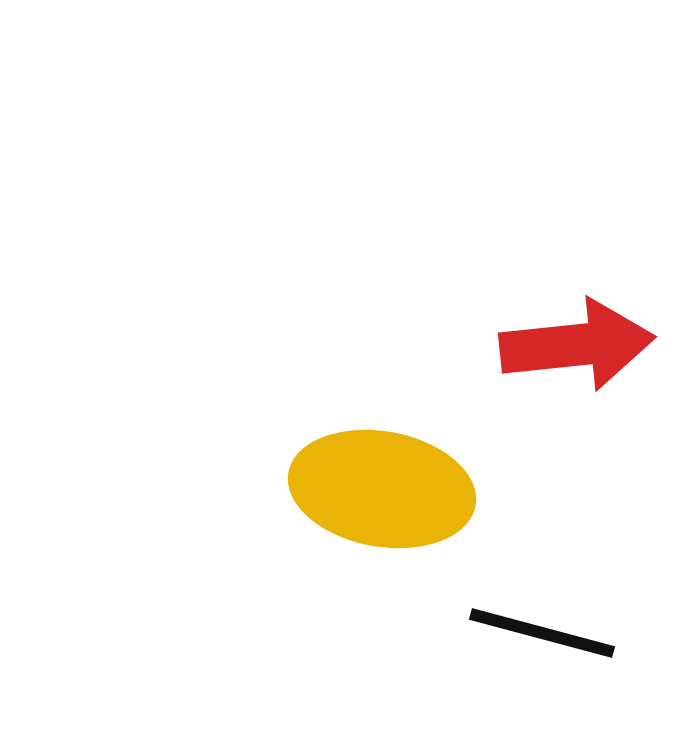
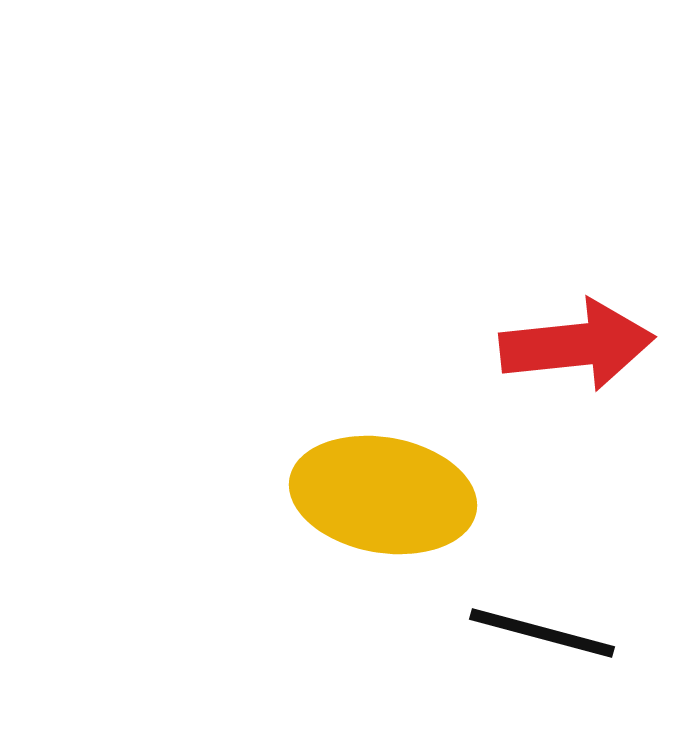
yellow ellipse: moved 1 px right, 6 px down
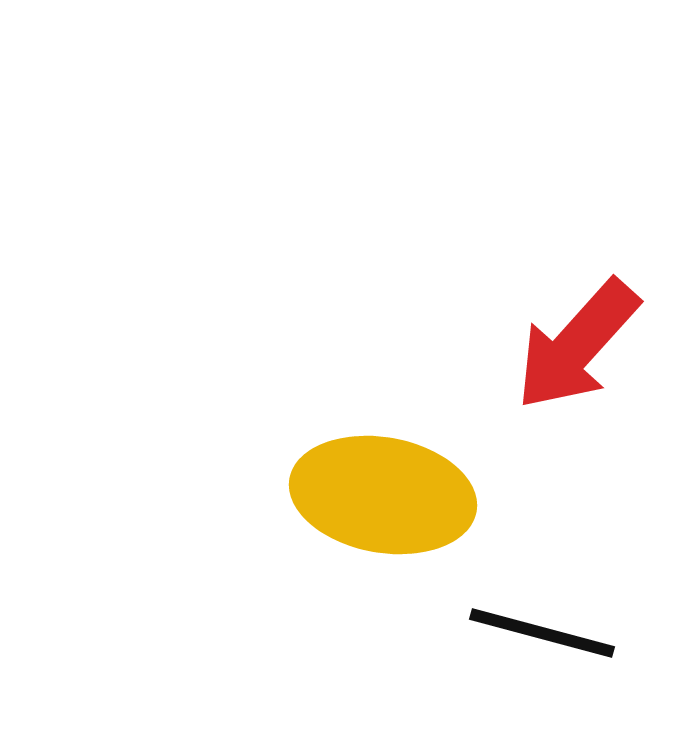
red arrow: rotated 138 degrees clockwise
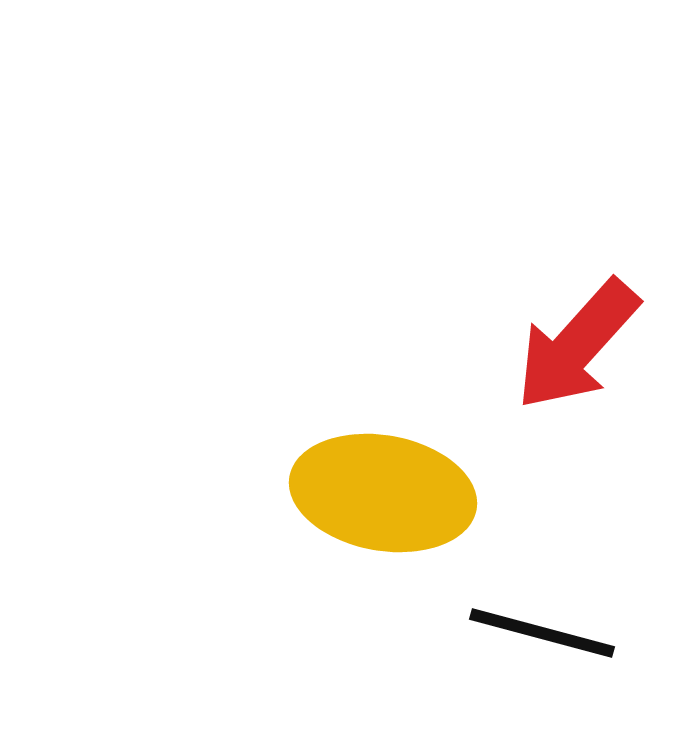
yellow ellipse: moved 2 px up
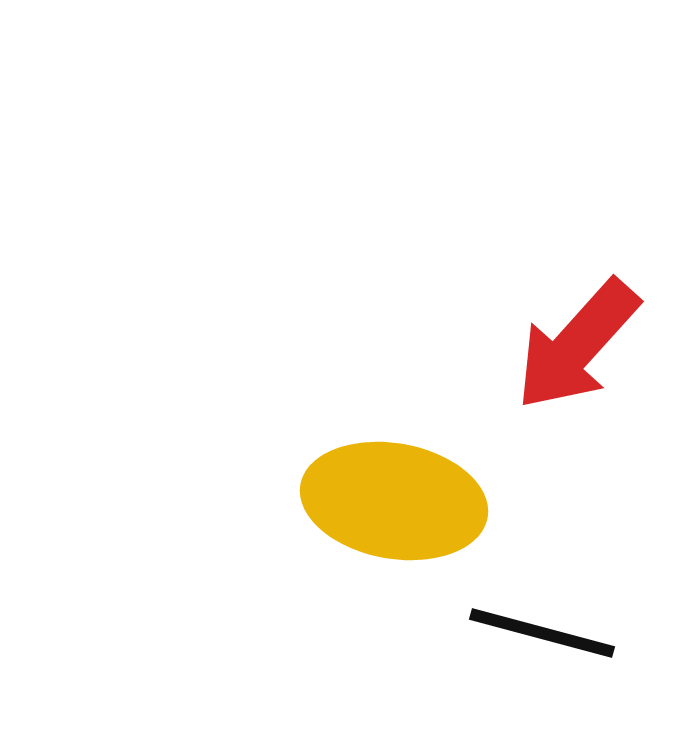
yellow ellipse: moved 11 px right, 8 px down
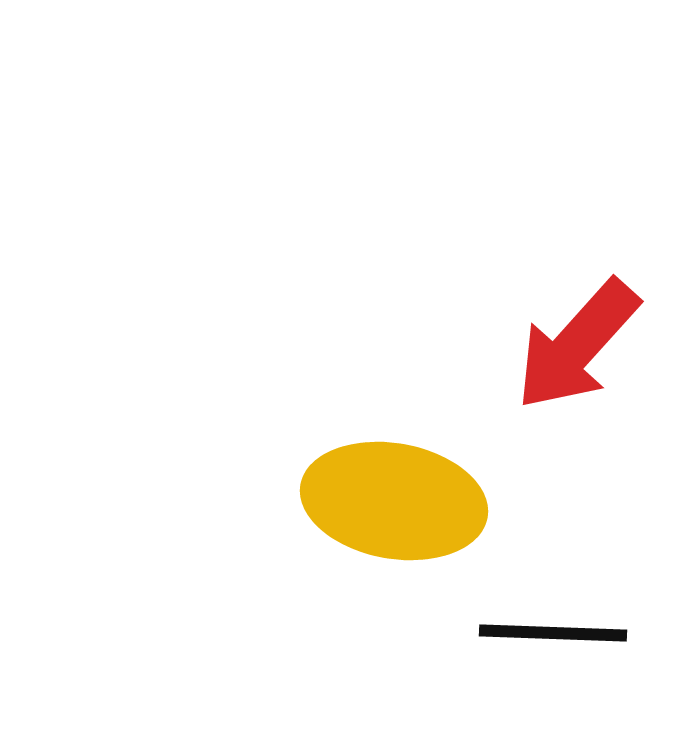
black line: moved 11 px right; rotated 13 degrees counterclockwise
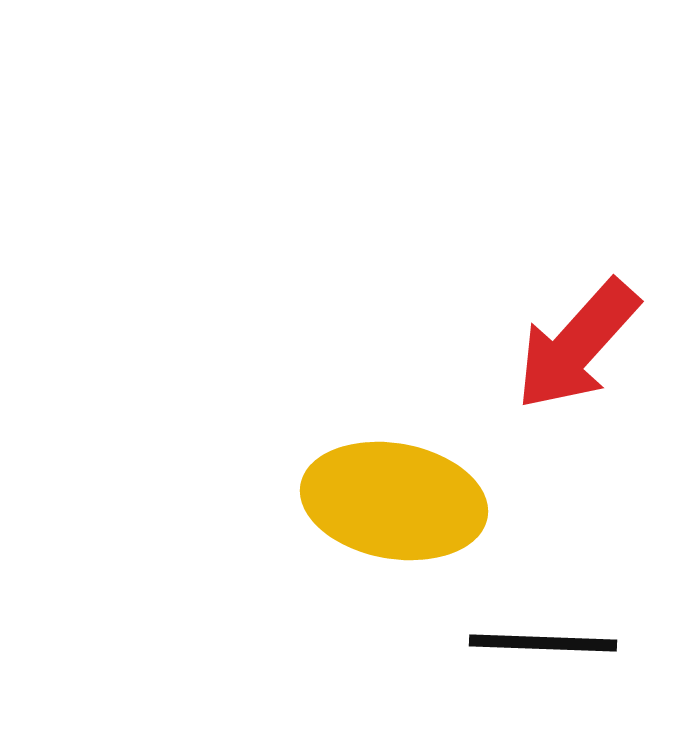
black line: moved 10 px left, 10 px down
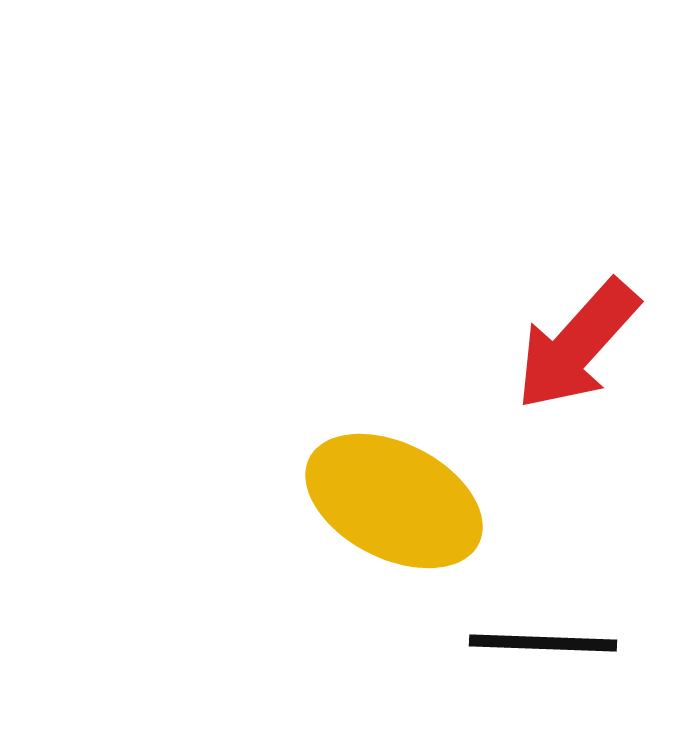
yellow ellipse: rotated 17 degrees clockwise
